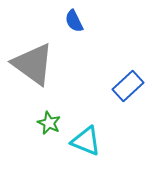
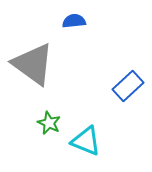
blue semicircle: rotated 110 degrees clockwise
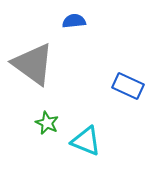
blue rectangle: rotated 68 degrees clockwise
green star: moved 2 px left
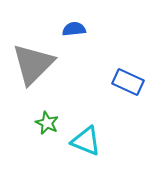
blue semicircle: moved 8 px down
gray triangle: rotated 39 degrees clockwise
blue rectangle: moved 4 px up
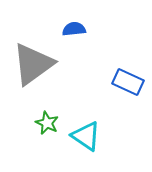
gray triangle: rotated 9 degrees clockwise
cyan triangle: moved 5 px up; rotated 12 degrees clockwise
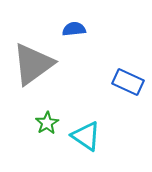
green star: rotated 15 degrees clockwise
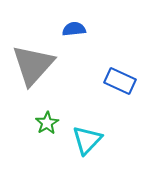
gray triangle: moved 1 px down; rotated 12 degrees counterclockwise
blue rectangle: moved 8 px left, 1 px up
cyan triangle: moved 1 px right, 4 px down; rotated 40 degrees clockwise
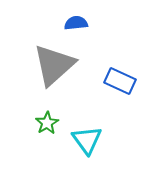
blue semicircle: moved 2 px right, 6 px up
gray triangle: moved 21 px right; rotated 6 degrees clockwise
cyan triangle: rotated 20 degrees counterclockwise
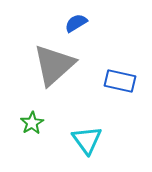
blue semicircle: rotated 25 degrees counterclockwise
blue rectangle: rotated 12 degrees counterclockwise
green star: moved 15 px left
